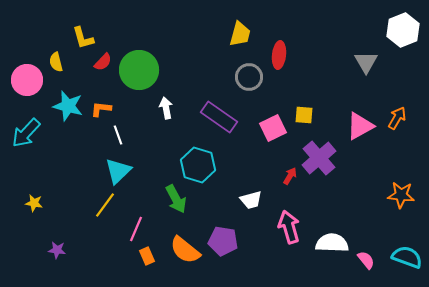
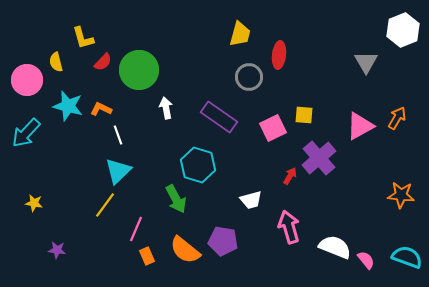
orange L-shape: rotated 20 degrees clockwise
white semicircle: moved 3 px right, 4 px down; rotated 20 degrees clockwise
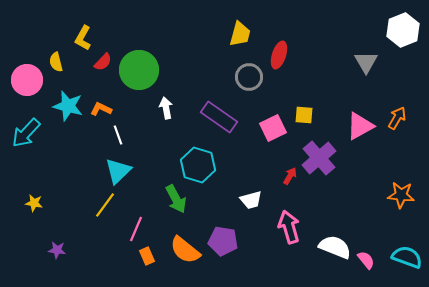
yellow L-shape: rotated 45 degrees clockwise
red ellipse: rotated 12 degrees clockwise
